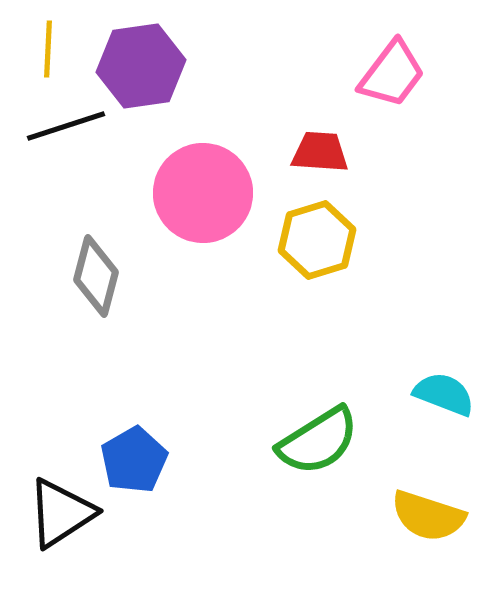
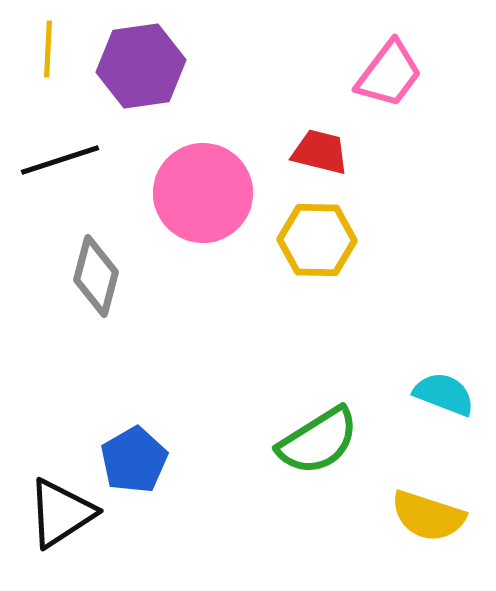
pink trapezoid: moved 3 px left
black line: moved 6 px left, 34 px down
red trapezoid: rotated 10 degrees clockwise
yellow hexagon: rotated 18 degrees clockwise
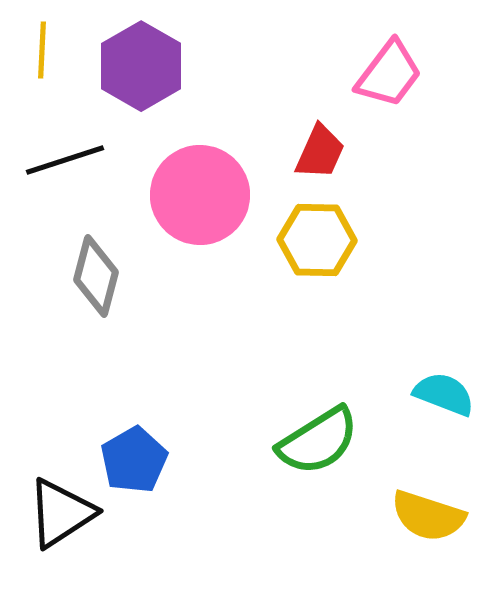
yellow line: moved 6 px left, 1 px down
purple hexagon: rotated 22 degrees counterclockwise
red trapezoid: rotated 100 degrees clockwise
black line: moved 5 px right
pink circle: moved 3 px left, 2 px down
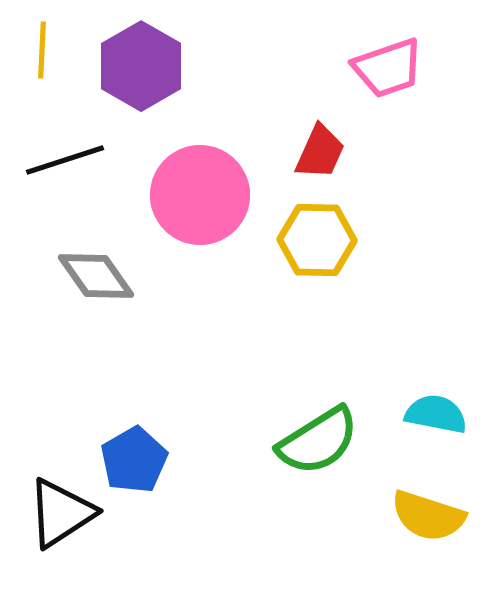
pink trapezoid: moved 1 px left, 6 px up; rotated 34 degrees clockwise
gray diamond: rotated 50 degrees counterclockwise
cyan semicircle: moved 8 px left, 20 px down; rotated 10 degrees counterclockwise
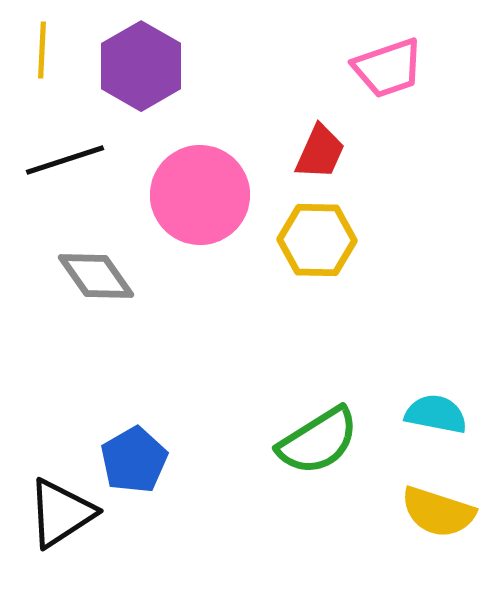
yellow semicircle: moved 10 px right, 4 px up
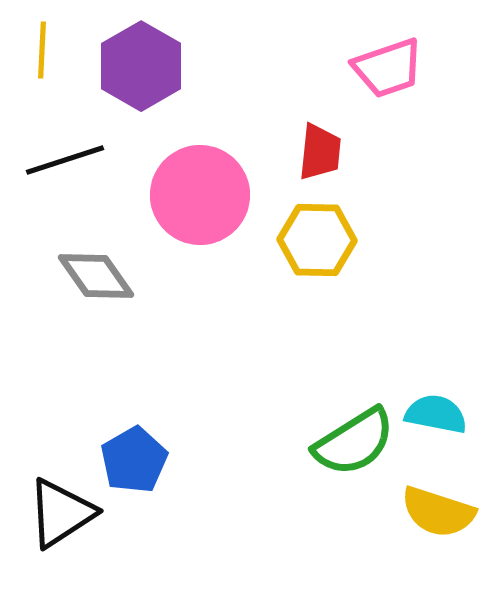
red trapezoid: rotated 18 degrees counterclockwise
green semicircle: moved 36 px right, 1 px down
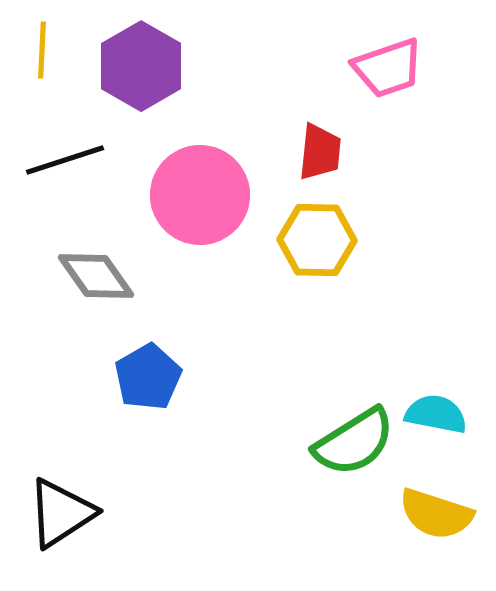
blue pentagon: moved 14 px right, 83 px up
yellow semicircle: moved 2 px left, 2 px down
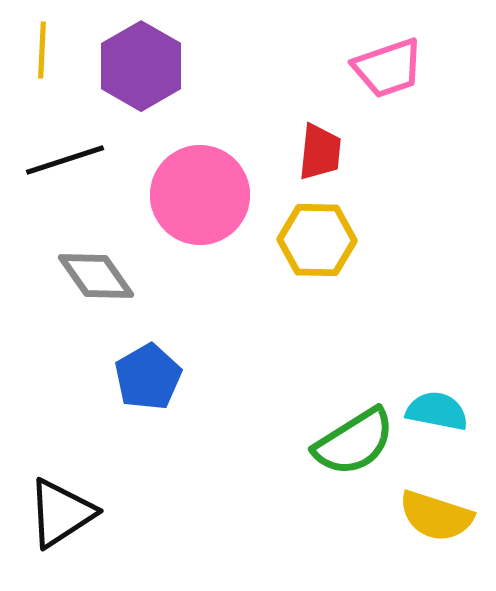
cyan semicircle: moved 1 px right, 3 px up
yellow semicircle: moved 2 px down
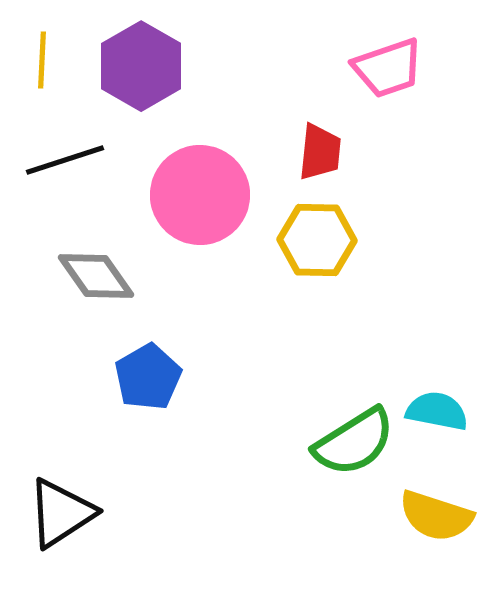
yellow line: moved 10 px down
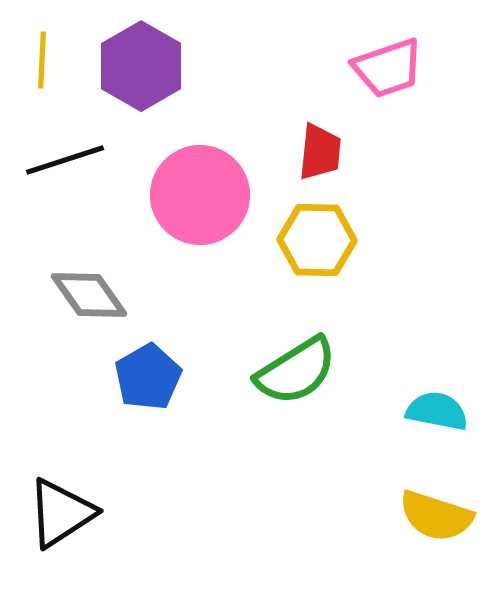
gray diamond: moved 7 px left, 19 px down
green semicircle: moved 58 px left, 71 px up
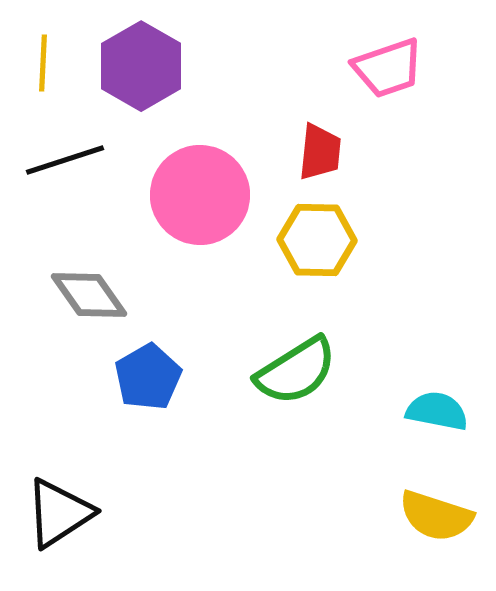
yellow line: moved 1 px right, 3 px down
black triangle: moved 2 px left
